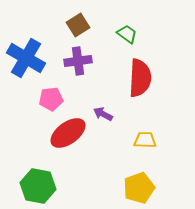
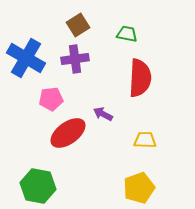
green trapezoid: rotated 25 degrees counterclockwise
purple cross: moved 3 px left, 2 px up
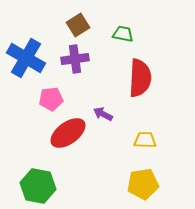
green trapezoid: moved 4 px left
yellow pentagon: moved 4 px right, 4 px up; rotated 12 degrees clockwise
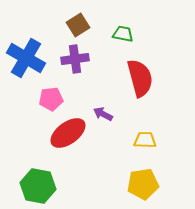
red semicircle: rotated 18 degrees counterclockwise
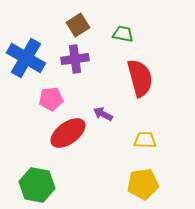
green hexagon: moved 1 px left, 1 px up
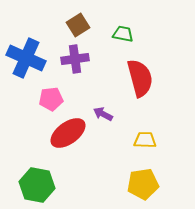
blue cross: rotated 6 degrees counterclockwise
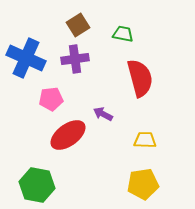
red ellipse: moved 2 px down
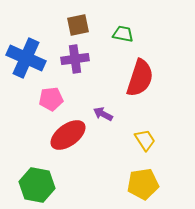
brown square: rotated 20 degrees clockwise
red semicircle: rotated 33 degrees clockwise
yellow trapezoid: rotated 55 degrees clockwise
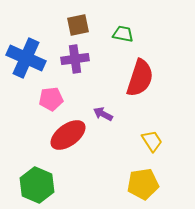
yellow trapezoid: moved 7 px right, 1 px down
green hexagon: rotated 12 degrees clockwise
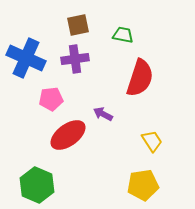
green trapezoid: moved 1 px down
yellow pentagon: moved 1 px down
